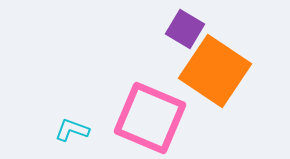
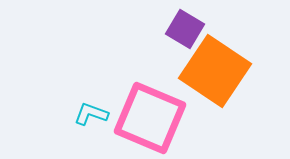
cyan L-shape: moved 19 px right, 16 px up
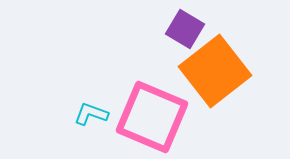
orange square: rotated 18 degrees clockwise
pink square: moved 2 px right, 1 px up
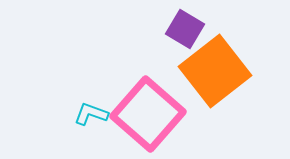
pink square: moved 4 px left, 3 px up; rotated 18 degrees clockwise
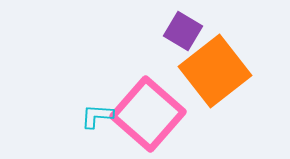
purple square: moved 2 px left, 2 px down
cyan L-shape: moved 6 px right, 2 px down; rotated 16 degrees counterclockwise
